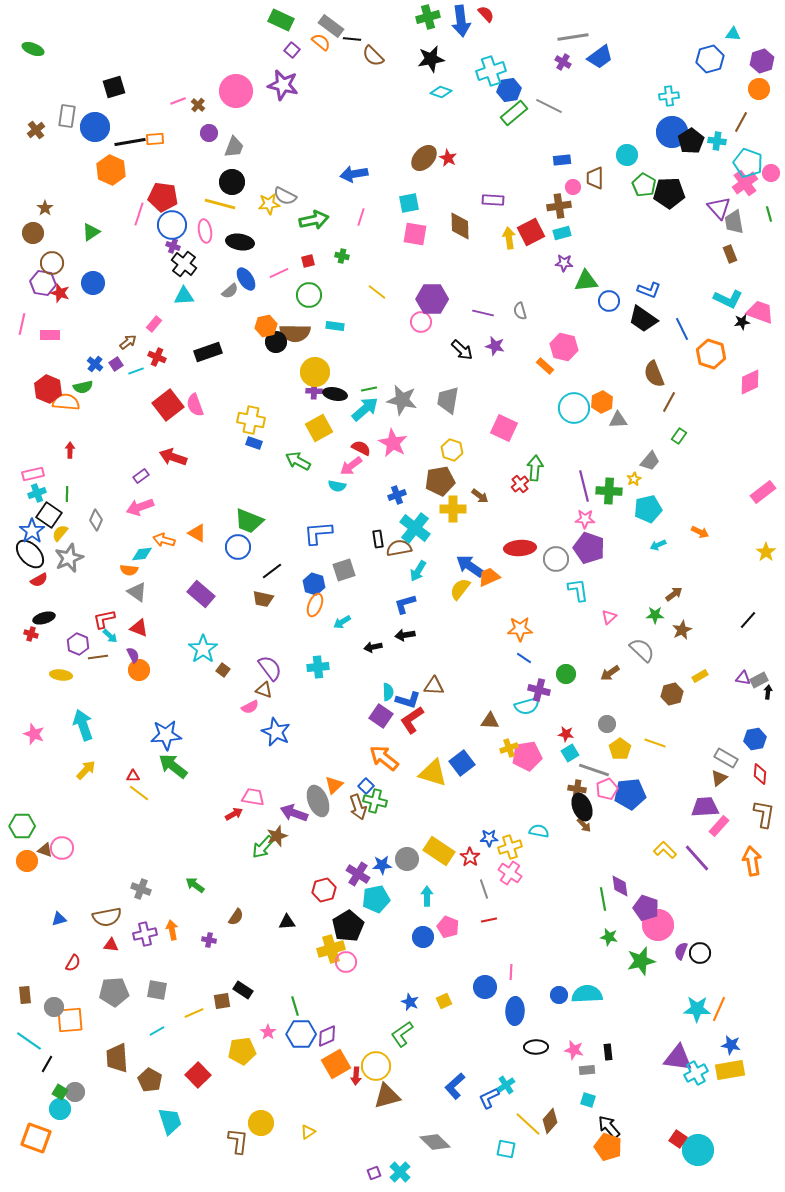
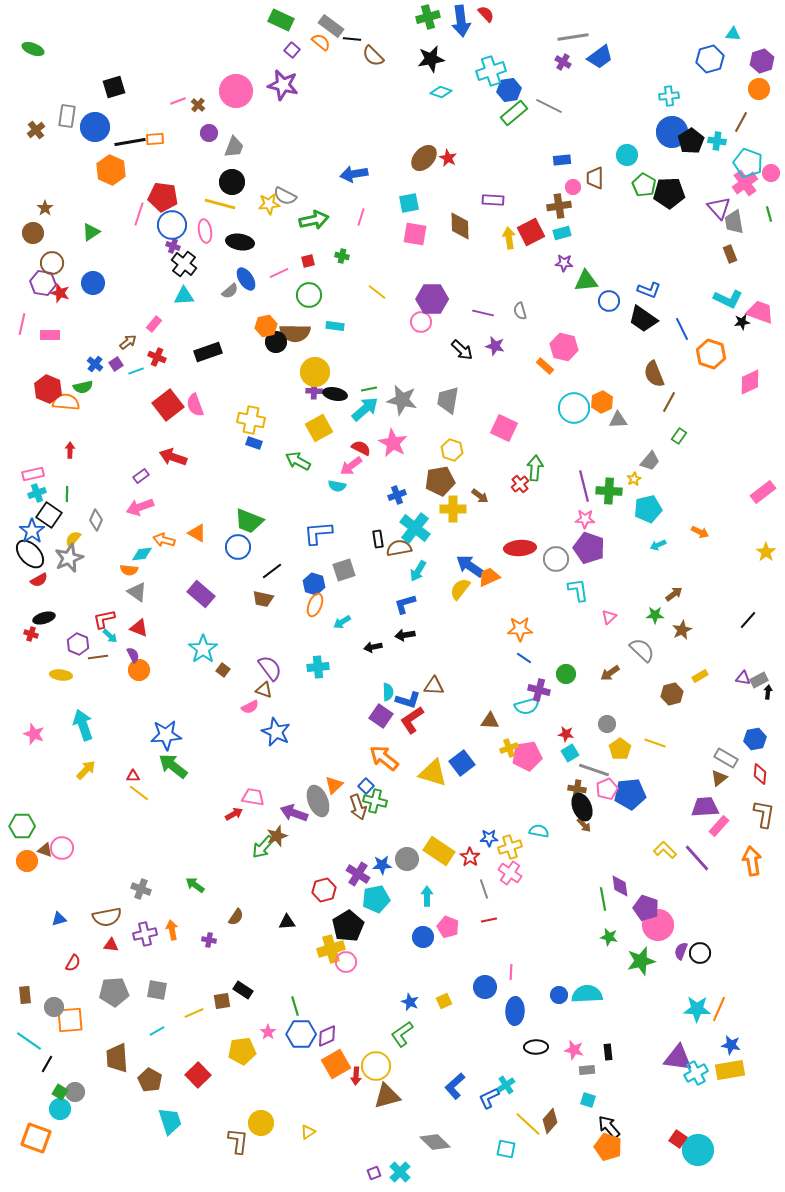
yellow semicircle at (60, 533): moved 13 px right, 6 px down
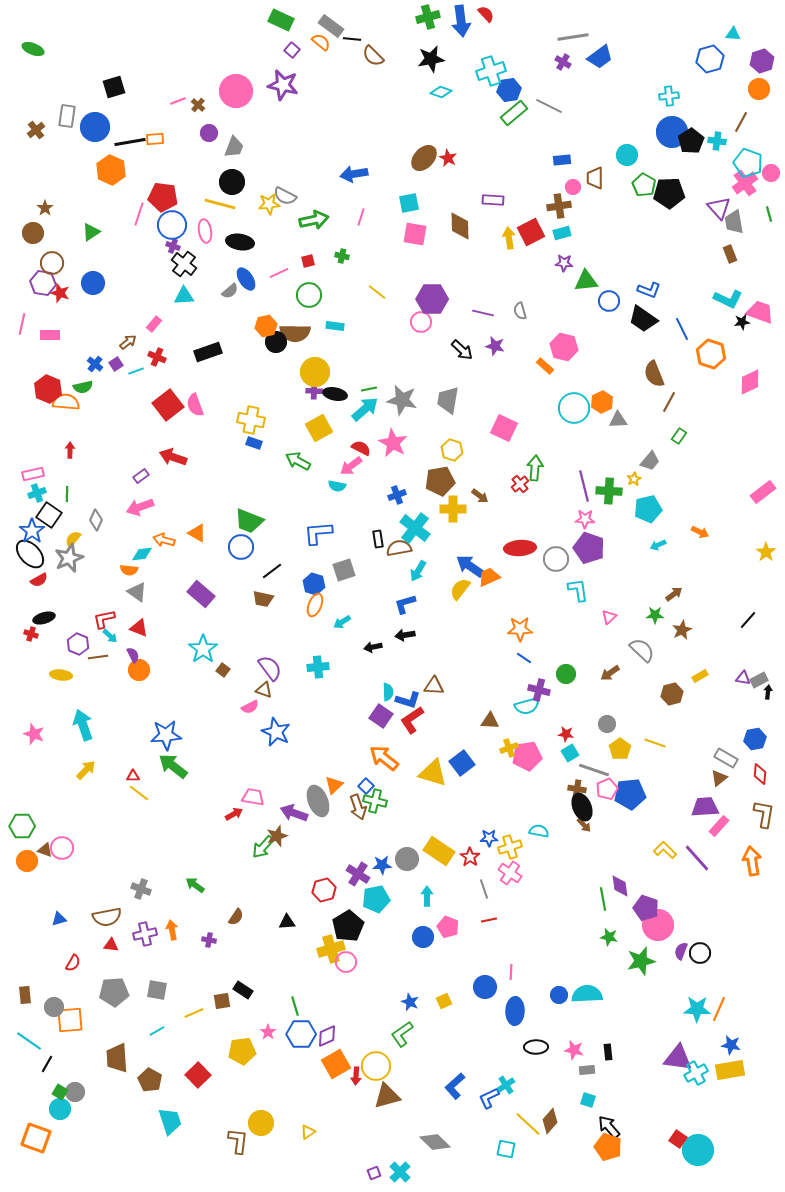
blue circle at (238, 547): moved 3 px right
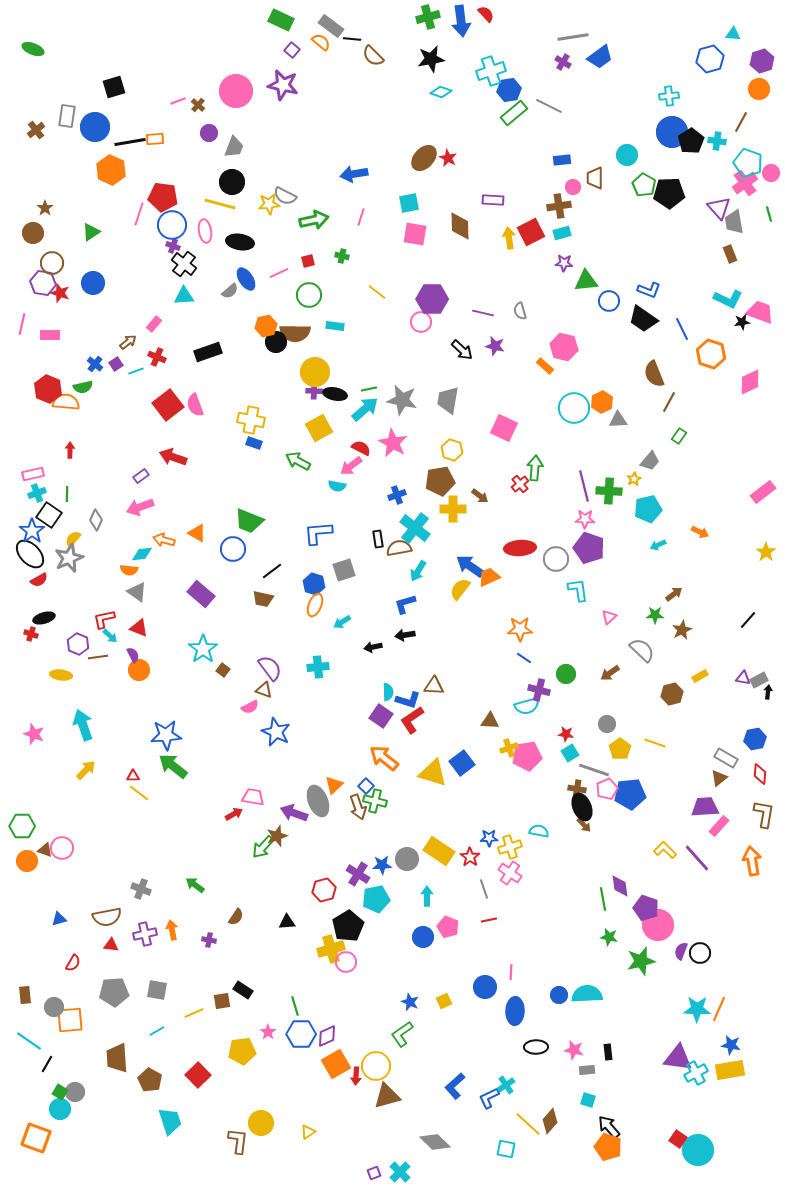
blue circle at (241, 547): moved 8 px left, 2 px down
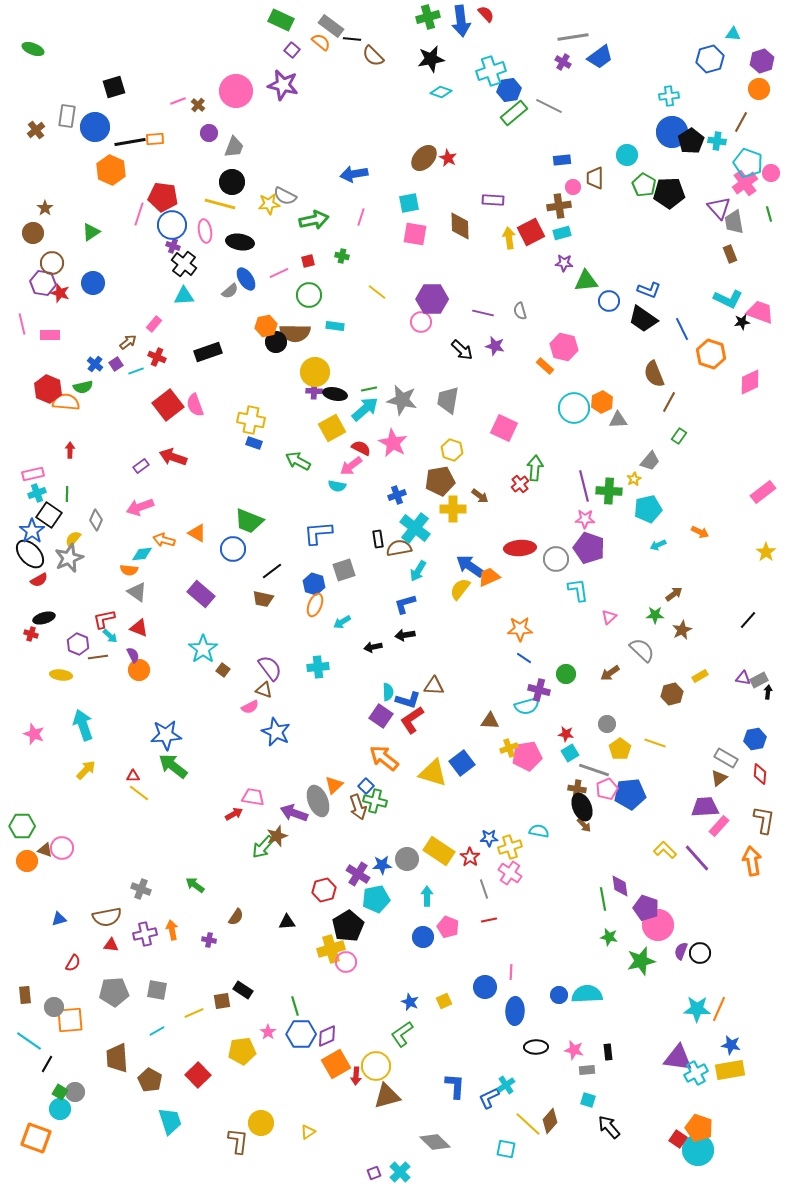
pink line at (22, 324): rotated 25 degrees counterclockwise
yellow square at (319, 428): moved 13 px right
purple rectangle at (141, 476): moved 10 px up
brown L-shape at (764, 814): moved 6 px down
blue L-shape at (455, 1086): rotated 136 degrees clockwise
orange pentagon at (608, 1147): moved 91 px right, 19 px up
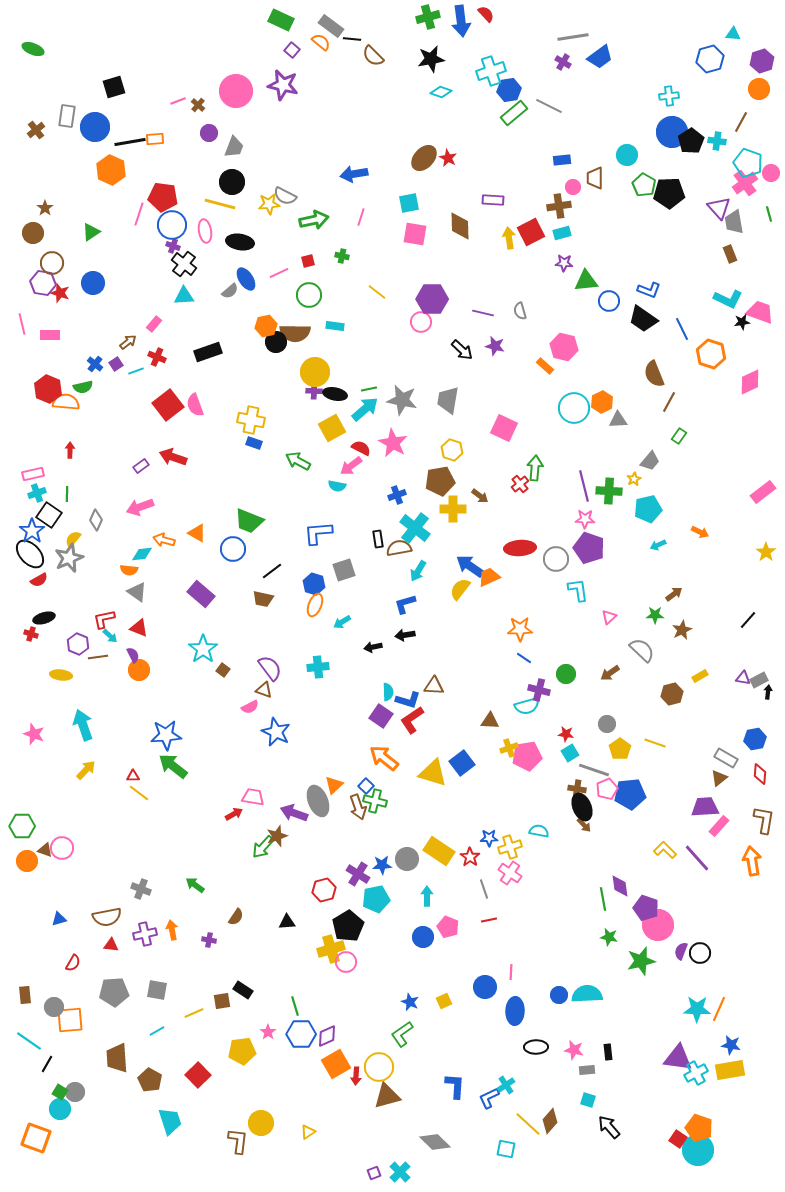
yellow circle at (376, 1066): moved 3 px right, 1 px down
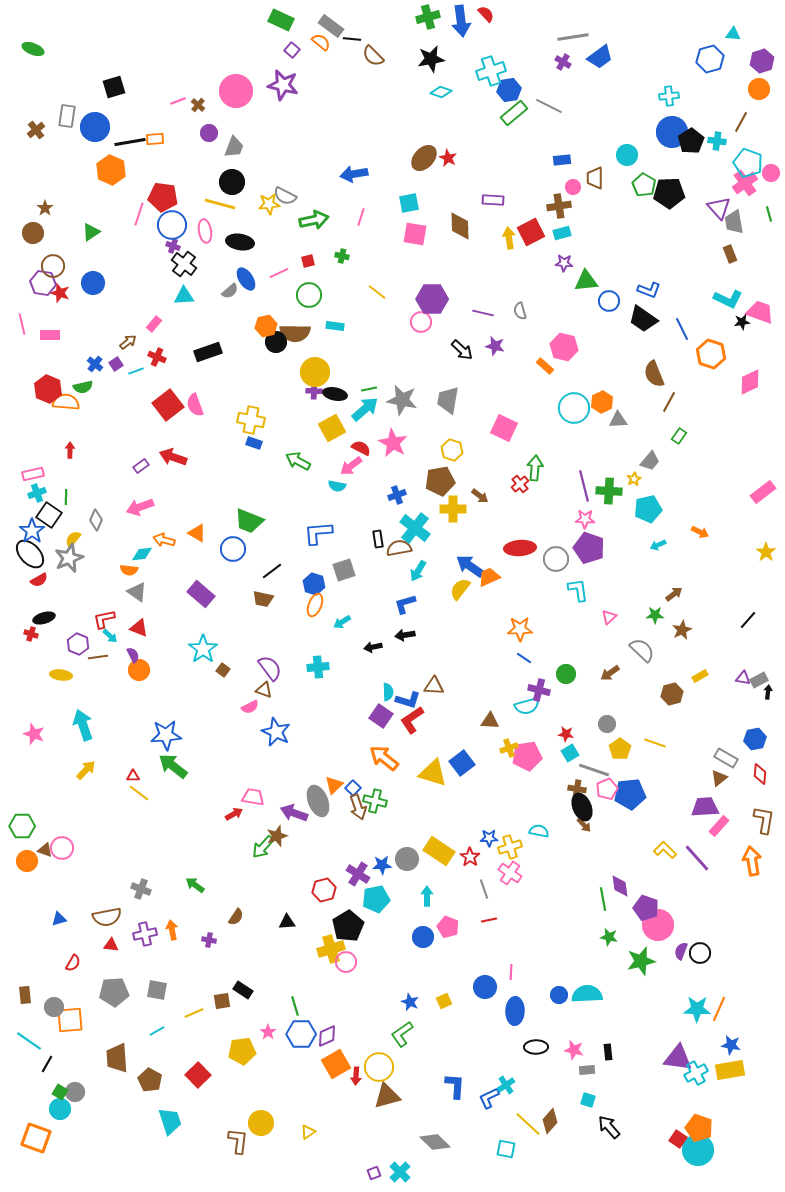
brown circle at (52, 263): moved 1 px right, 3 px down
green line at (67, 494): moved 1 px left, 3 px down
blue square at (366, 786): moved 13 px left, 2 px down
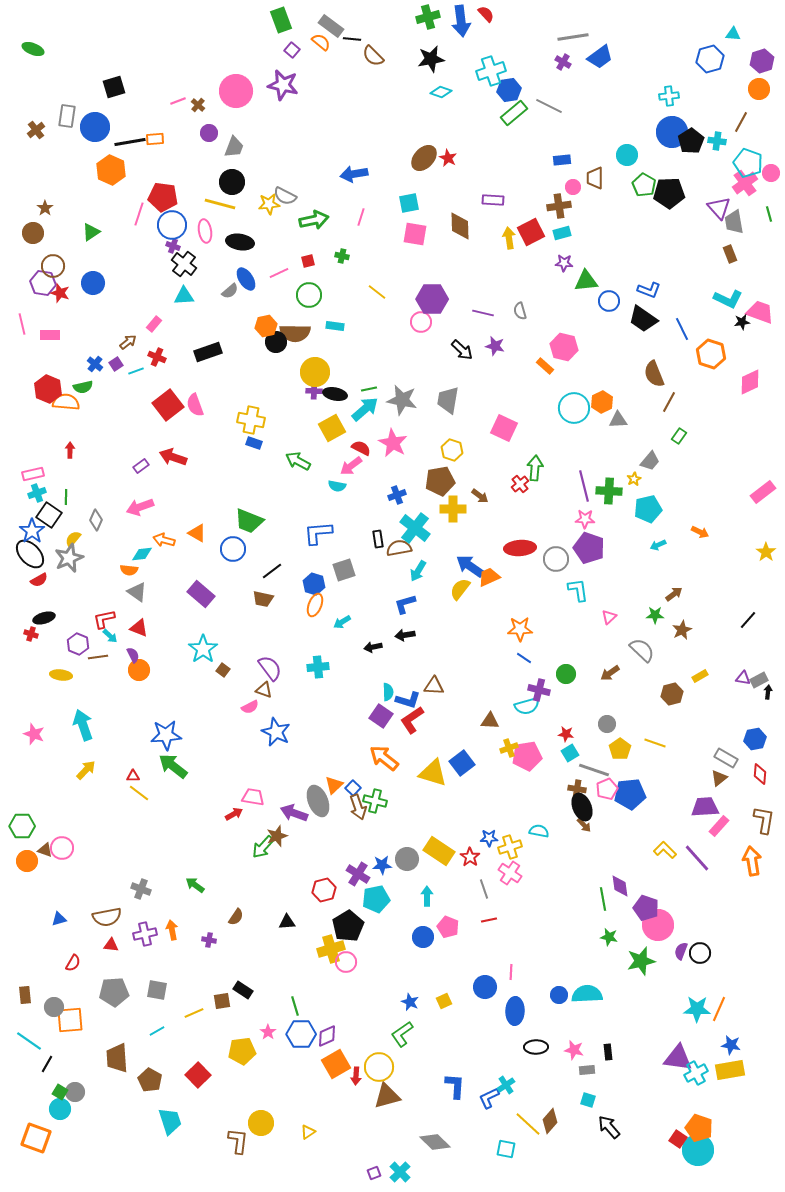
green rectangle at (281, 20): rotated 45 degrees clockwise
